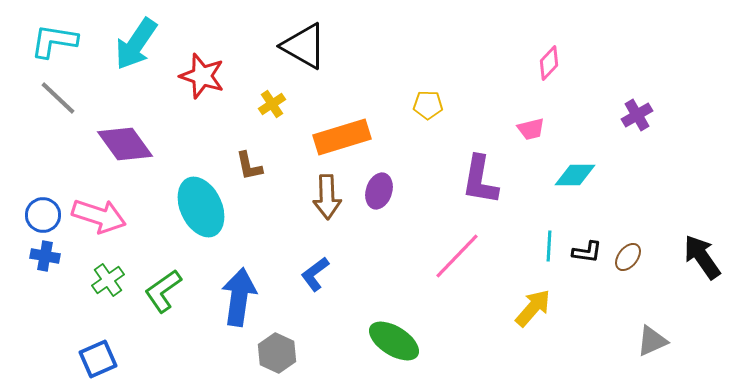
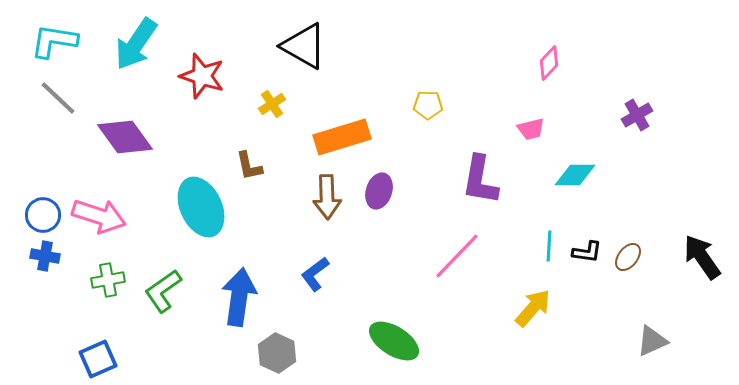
purple diamond: moved 7 px up
green cross: rotated 24 degrees clockwise
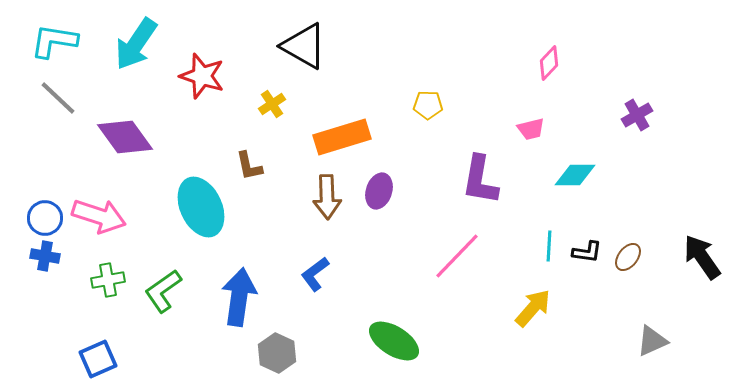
blue circle: moved 2 px right, 3 px down
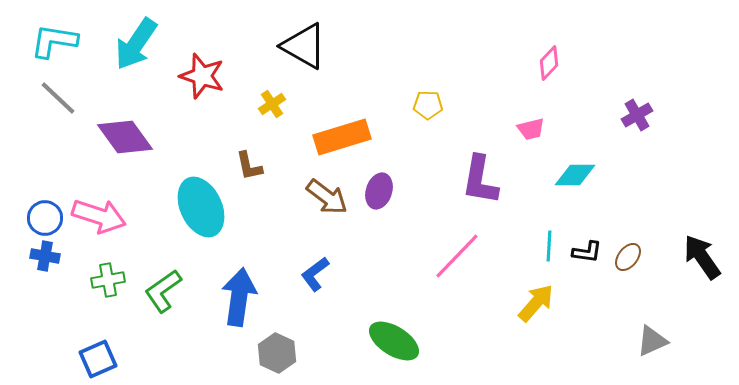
brown arrow: rotated 51 degrees counterclockwise
yellow arrow: moved 3 px right, 5 px up
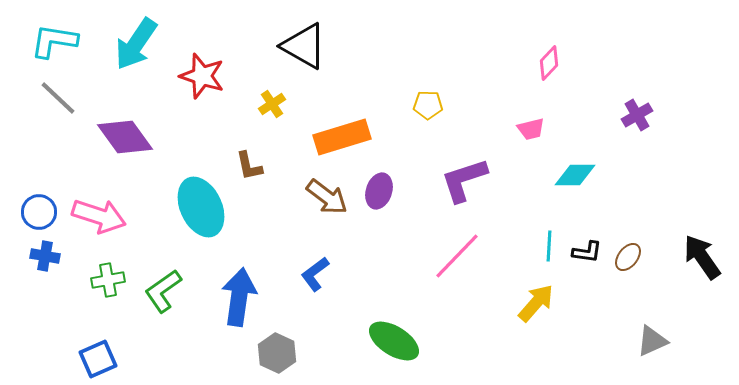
purple L-shape: moved 16 px left; rotated 62 degrees clockwise
blue circle: moved 6 px left, 6 px up
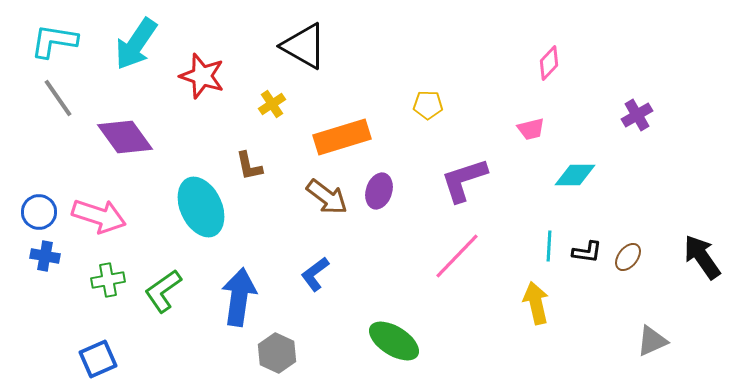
gray line: rotated 12 degrees clockwise
yellow arrow: rotated 54 degrees counterclockwise
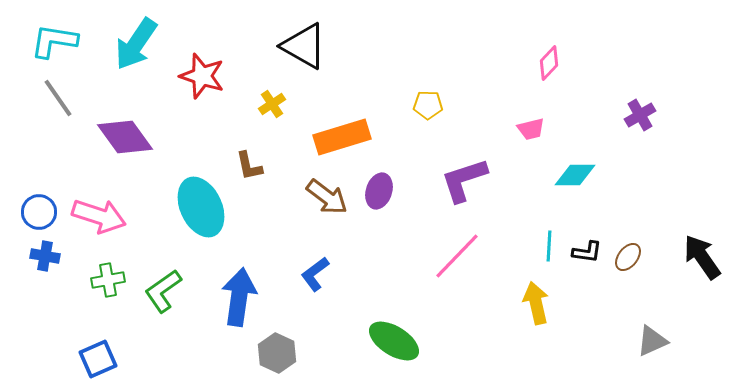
purple cross: moved 3 px right
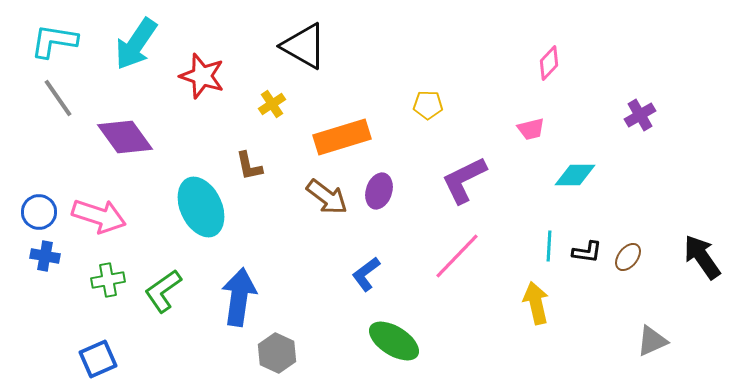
purple L-shape: rotated 8 degrees counterclockwise
blue L-shape: moved 51 px right
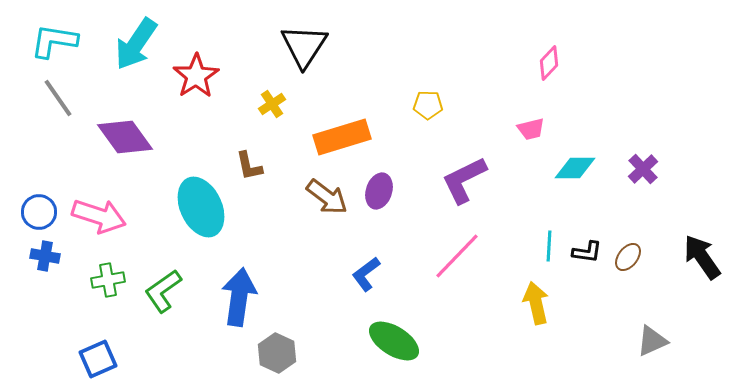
black triangle: rotated 33 degrees clockwise
red star: moved 6 px left; rotated 21 degrees clockwise
purple cross: moved 3 px right, 54 px down; rotated 12 degrees counterclockwise
cyan diamond: moved 7 px up
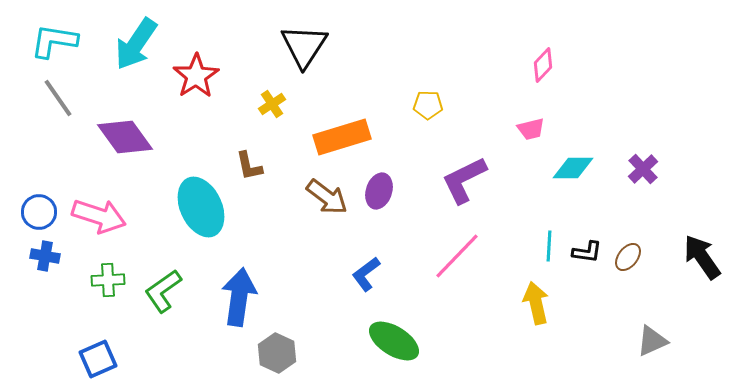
pink diamond: moved 6 px left, 2 px down
cyan diamond: moved 2 px left
green cross: rotated 8 degrees clockwise
